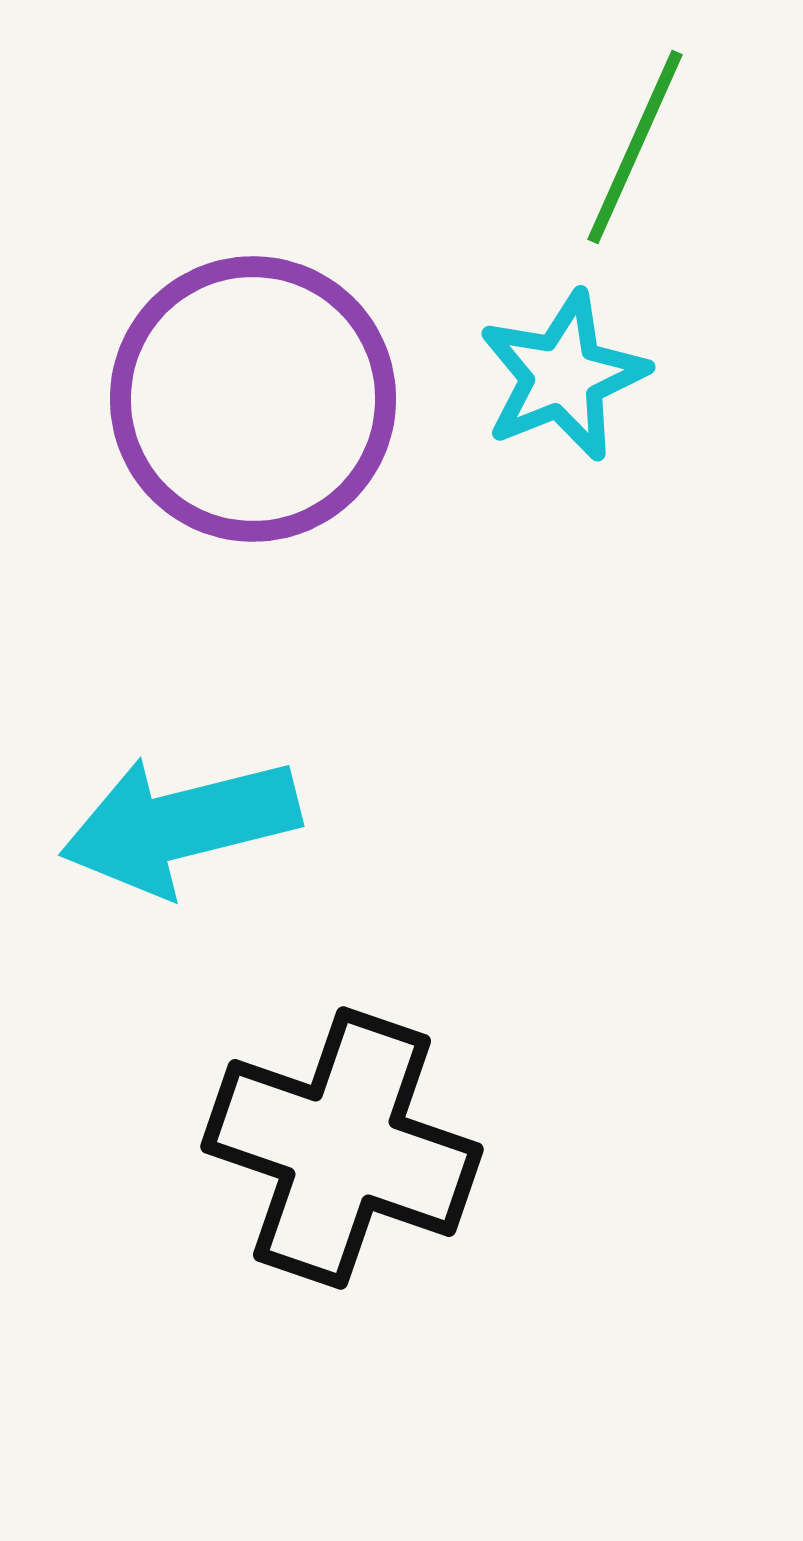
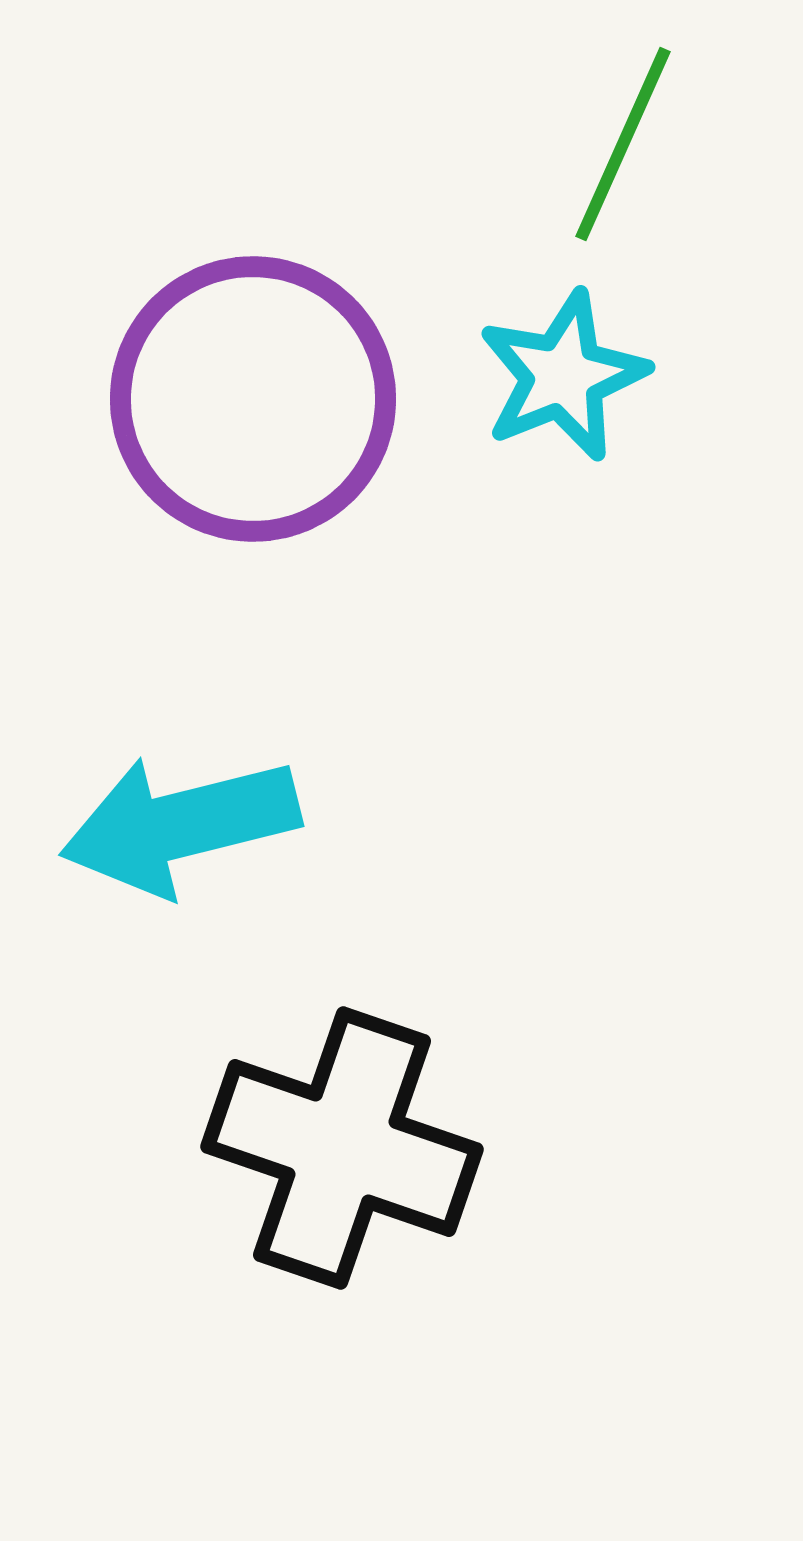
green line: moved 12 px left, 3 px up
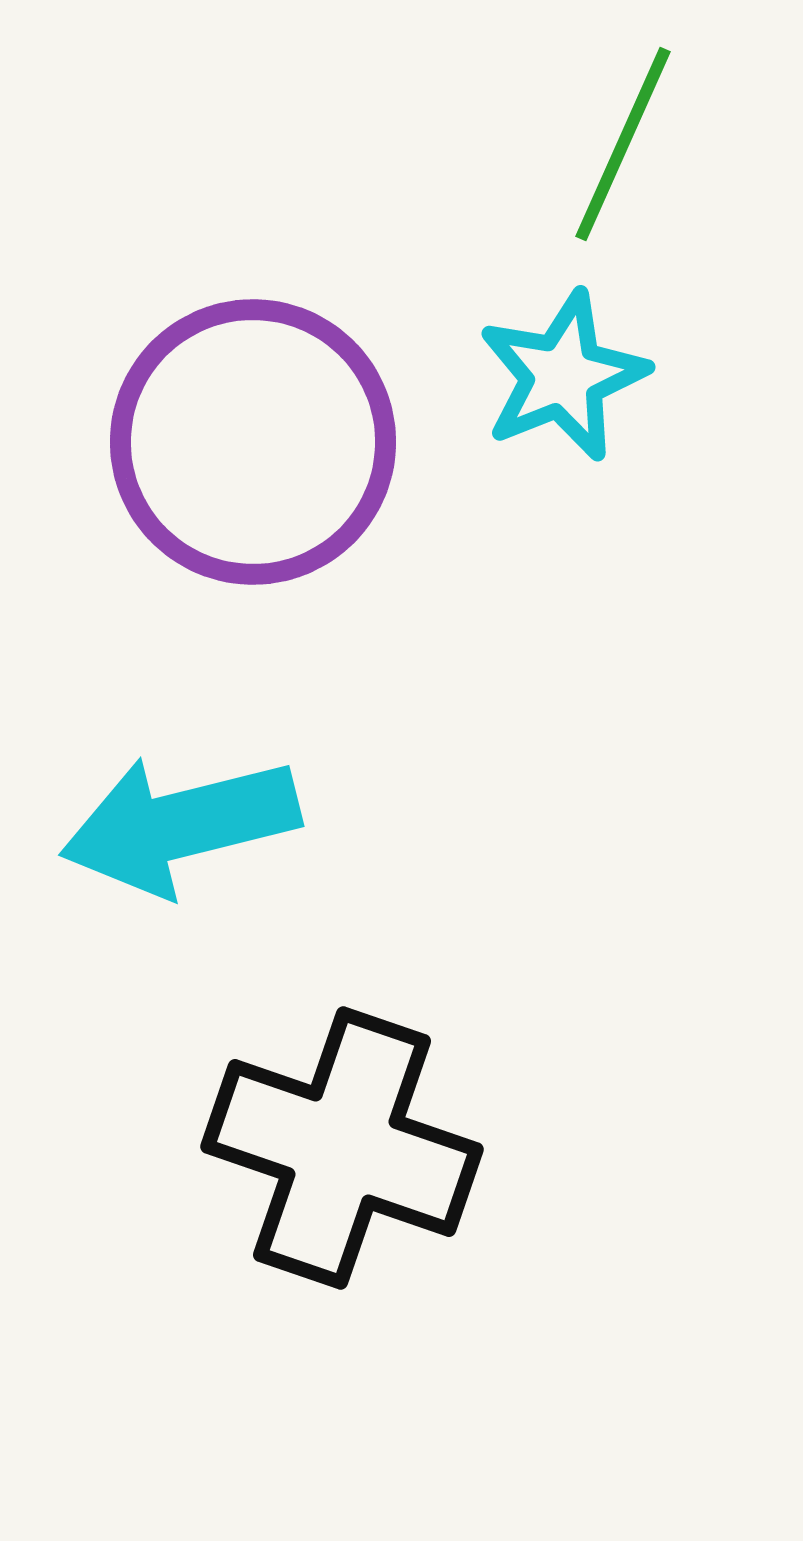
purple circle: moved 43 px down
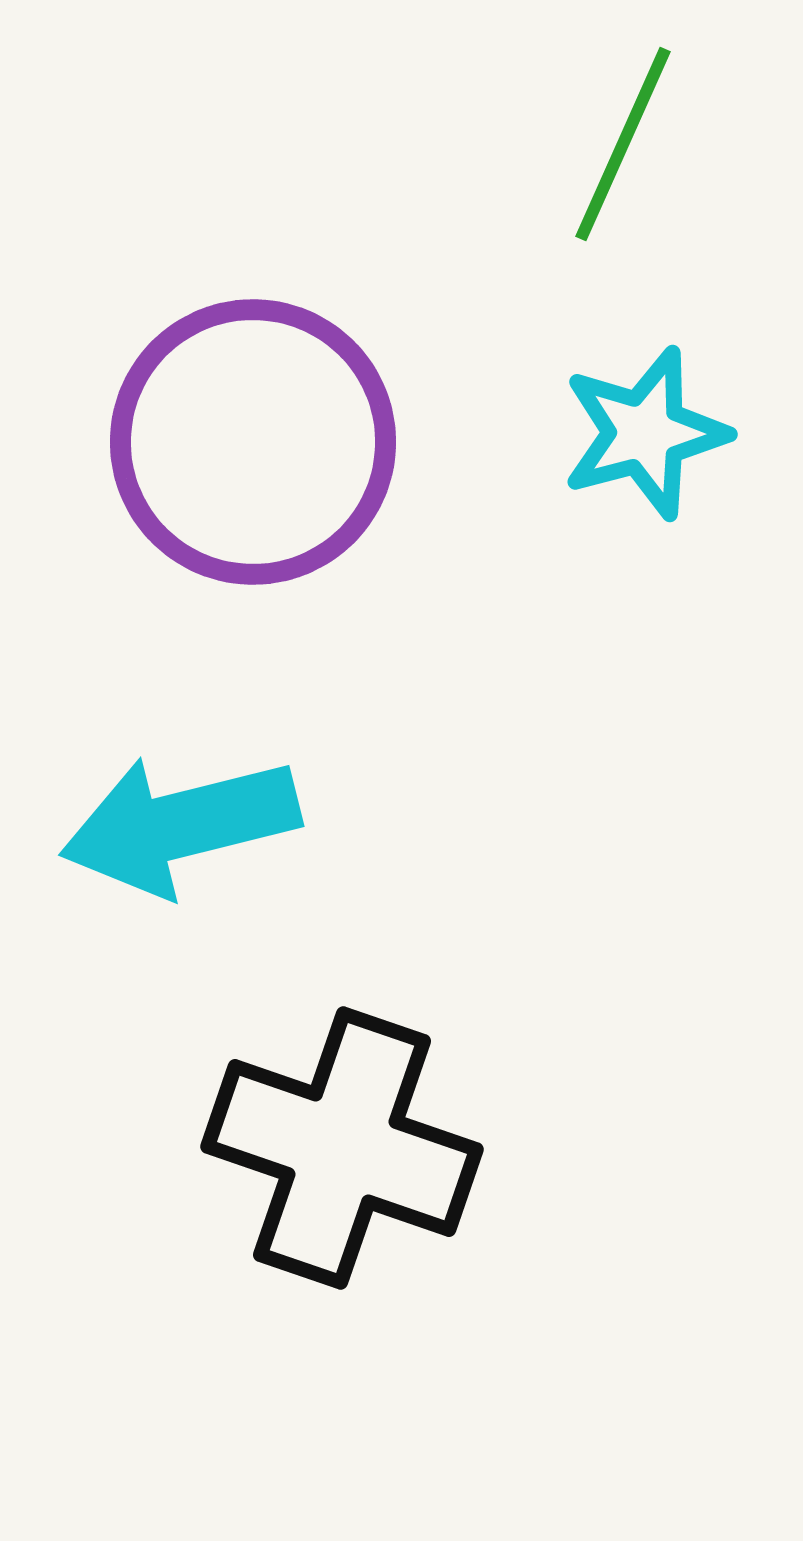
cyan star: moved 82 px right, 57 px down; rotated 7 degrees clockwise
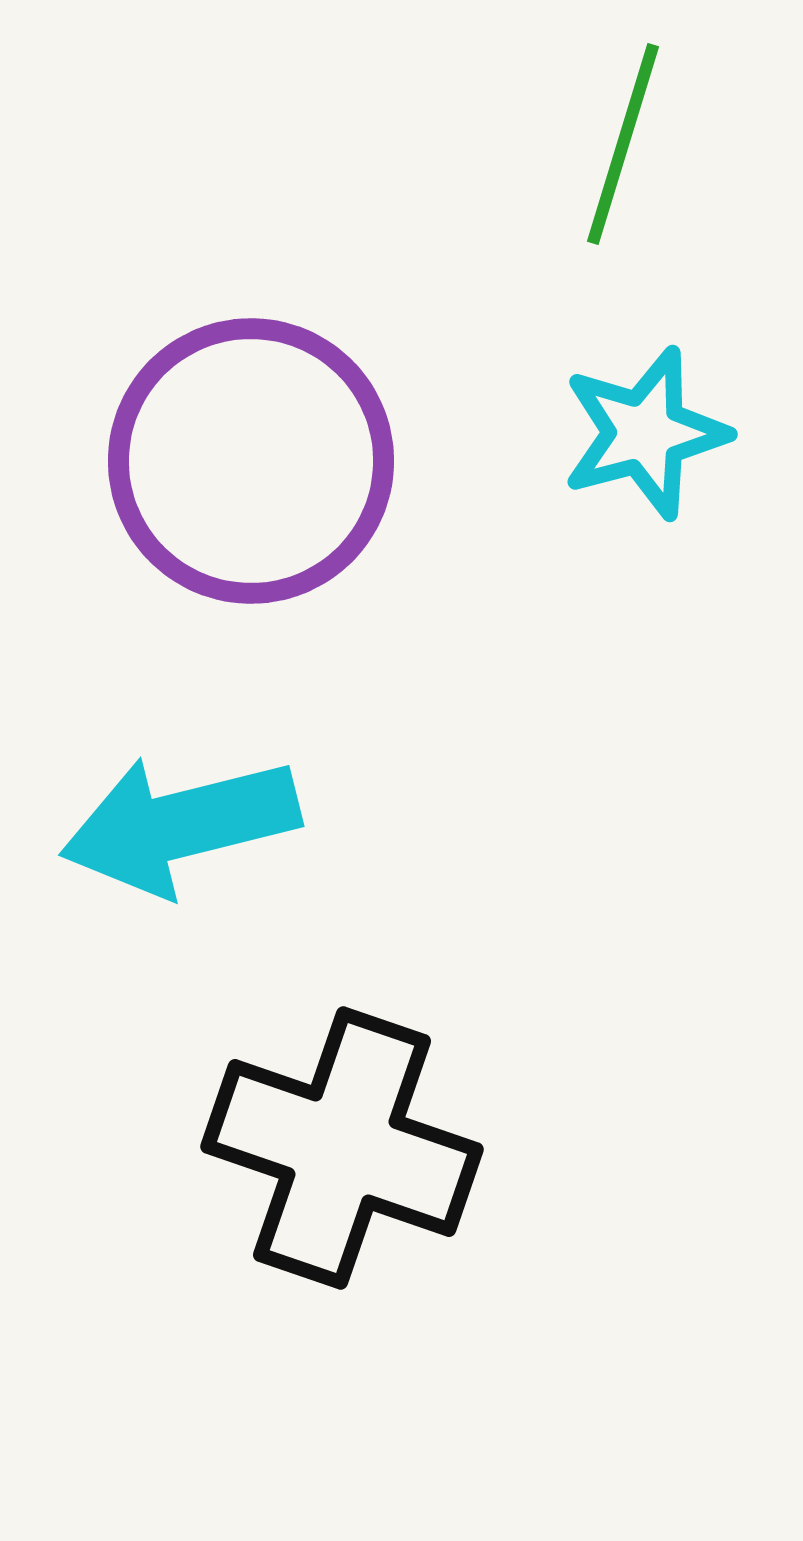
green line: rotated 7 degrees counterclockwise
purple circle: moved 2 px left, 19 px down
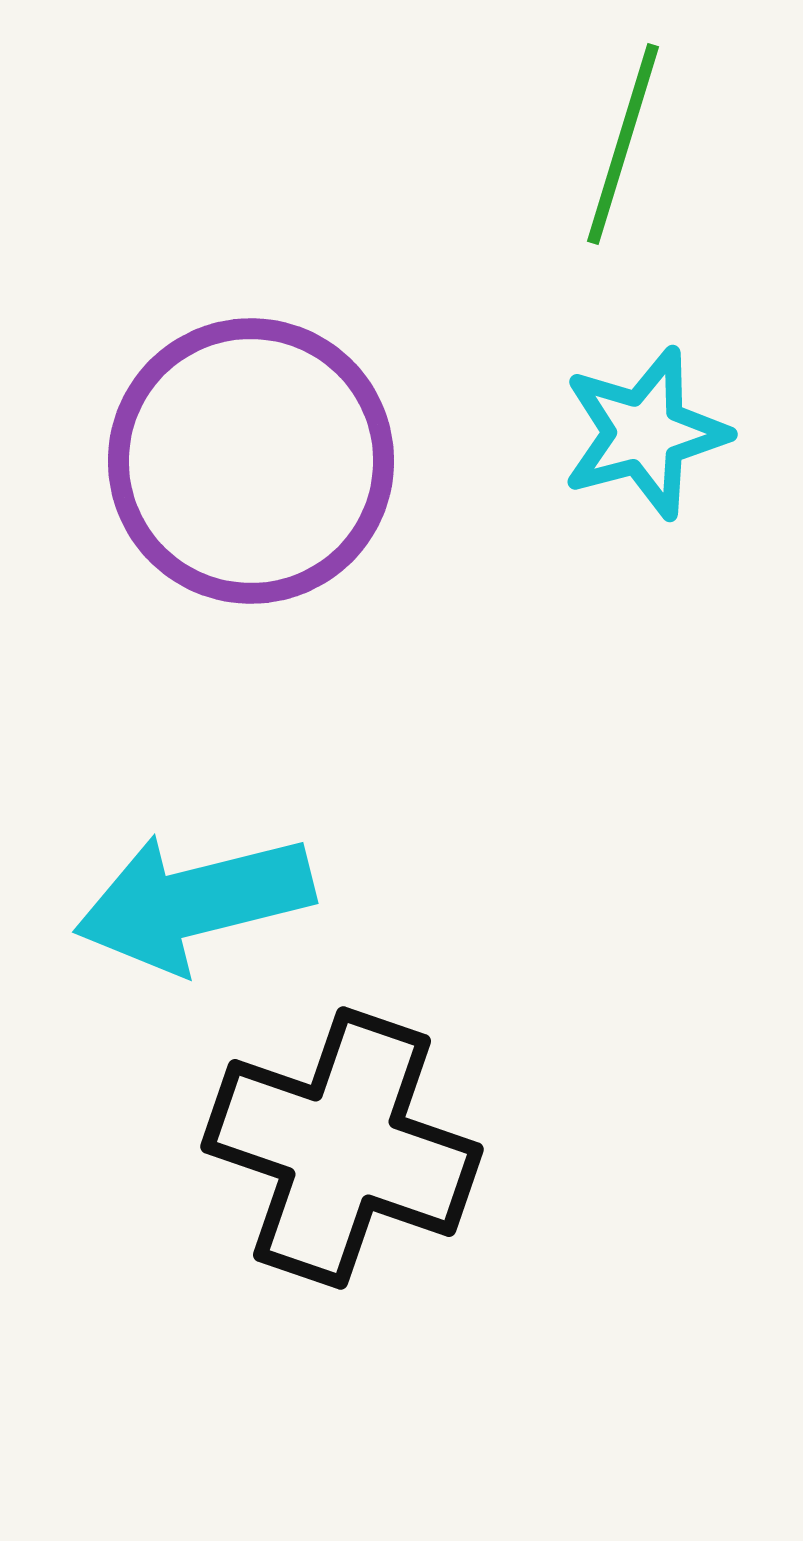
cyan arrow: moved 14 px right, 77 px down
